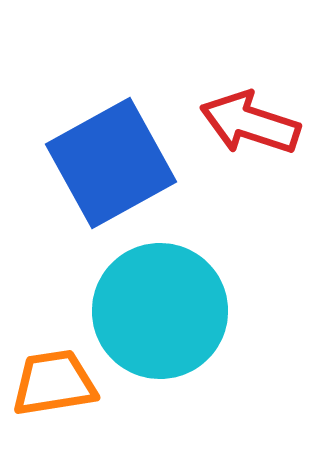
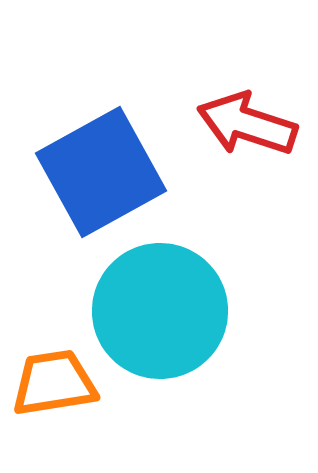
red arrow: moved 3 px left, 1 px down
blue square: moved 10 px left, 9 px down
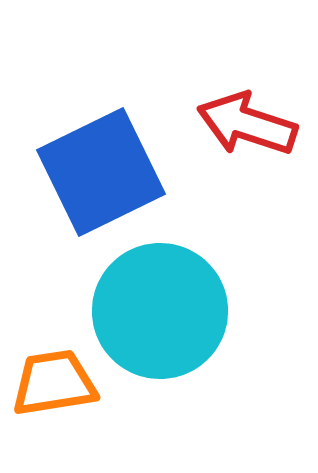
blue square: rotated 3 degrees clockwise
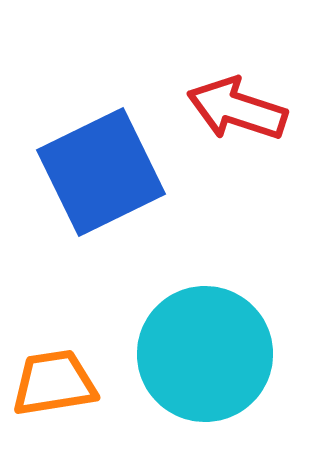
red arrow: moved 10 px left, 15 px up
cyan circle: moved 45 px right, 43 px down
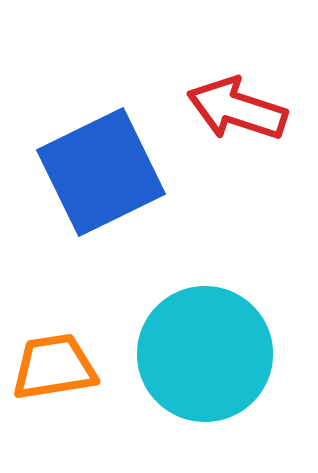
orange trapezoid: moved 16 px up
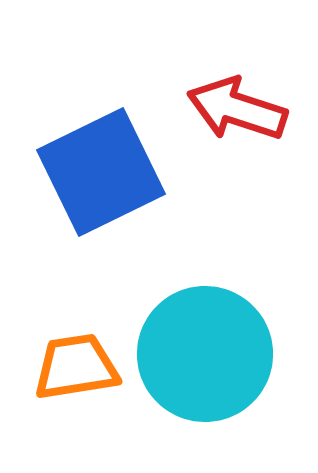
orange trapezoid: moved 22 px right
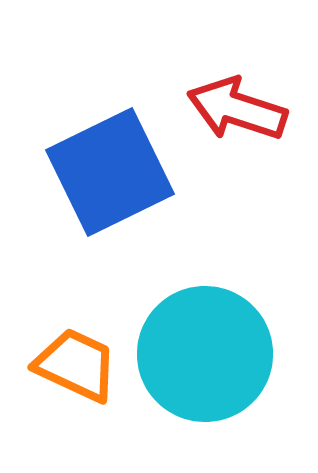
blue square: moved 9 px right
orange trapezoid: moved 2 px up; rotated 34 degrees clockwise
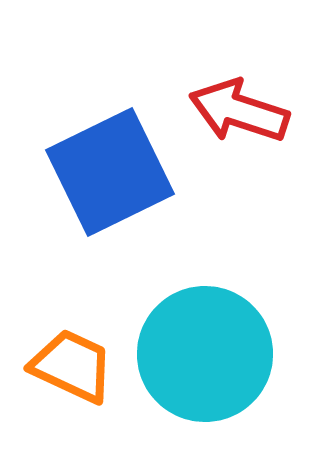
red arrow: moved 2 px right, 2 px down
orange trapezoid: moved 4 px left, 1 px down
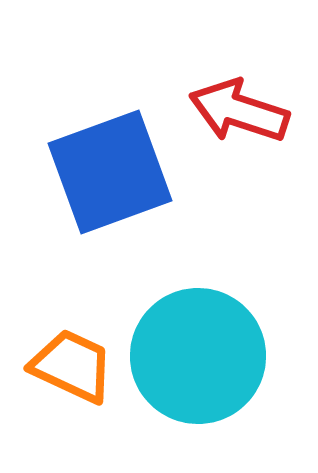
blue square: rotated 6 degrees clockwise
cyan circle: moved 7 px left, 2 px down
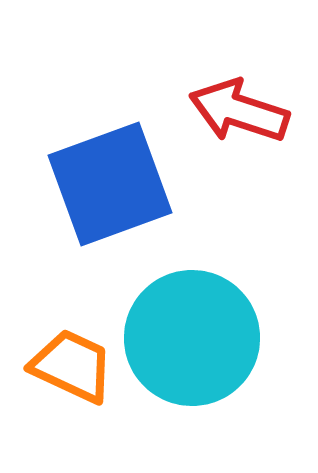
blue square: moved 12 px down
cyan circle: moved 6 px left, 18 px up
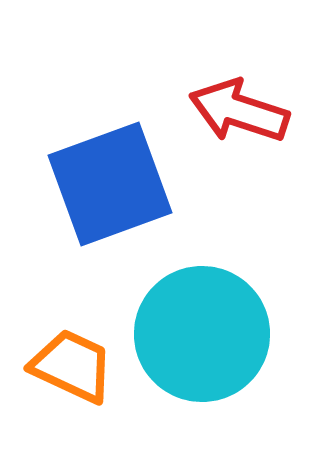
cyan circle: moved 10 px right, 4 px up
